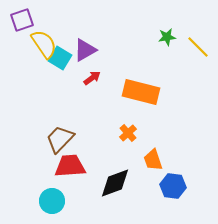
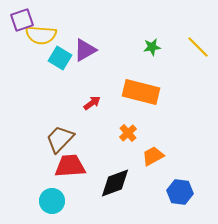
green star: moved 15 px left, 10 px down
yellow semicircle: moved 3 px left, 9 px up; rotated 128 degrees clockwise
red arrow: moved 25 px down
orange trapezoid: moved 4 px up; rotated 80 degrees clockwise
blue hexagon: moved 7 px right, 6 px down
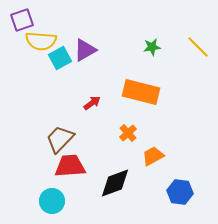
yellow semicircle: moved 6 px down
cyan square: rotated 30 degrees clockwise
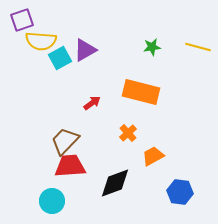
yellow line: rotated 30 degrees counterclockwise
brown trapezoid: moved 5 px right, 2 px down
